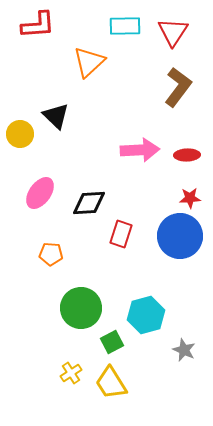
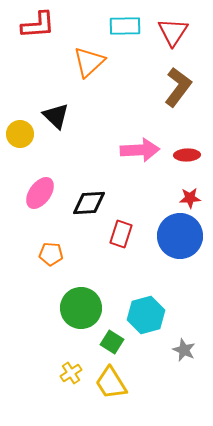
green square: rotated 30 degrees counterclockwise
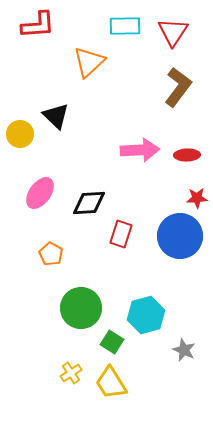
red star: moved 7 px right
orange pentagon: rotated 25 degrees clockwise
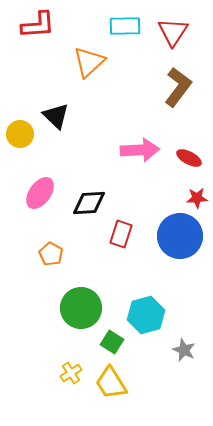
red ellipse: moved 2 px right, 3 px down; rotated 30 degrees clockwise
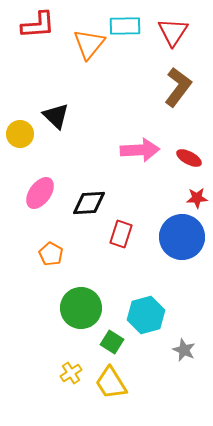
orange triangle: moved 18 px up; rotated 8 degrees counterclockwise
blue circle: moved 2 px right, 1 px down
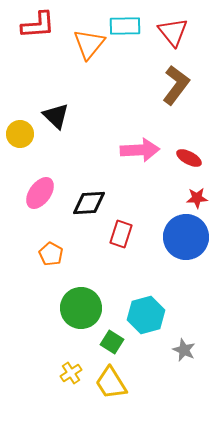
red triangle: rotated 12 degrees counterclockwise
brown L-shape: moved 2 px left, 2 px up
blue circle: moved 4 px right
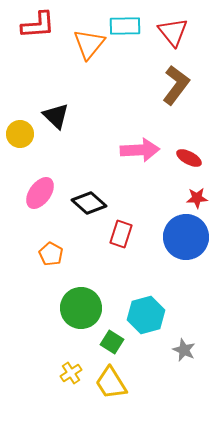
black diamond: rotated 44 degrees clockwise
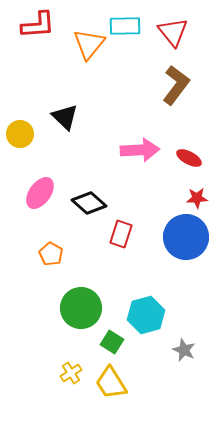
black triangle: moved 9 px right, 1 px down
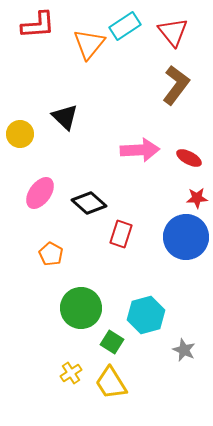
cyan rectangle: rotated 32 degrees counterclockwise
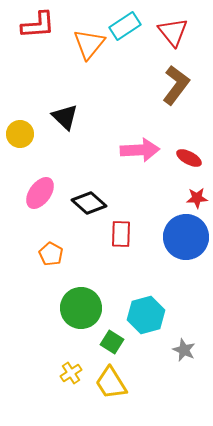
red rectangle: rotated 16 degrees counterclockwise
